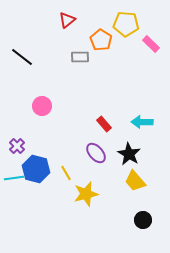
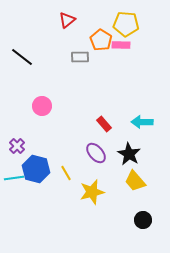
pink rectangle: moved 30 px left, 1 px down; rotated 42 degrees counterclockwise
yellow star: moved 6 px right, 2 px up
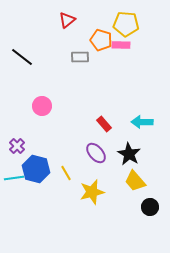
orange pentagon: rotated 15 degrees counterclockwise
black circle: moved 7 px right, 13 px up
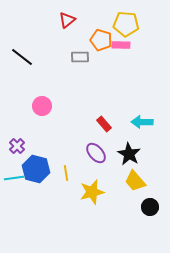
yellow line: rotated 21 degrees clockwise
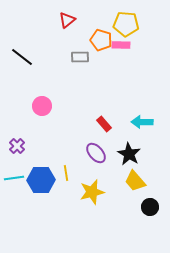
blue hexagon: moved 5 px right, 11 px down; rotated 16 degrees counterclockwise
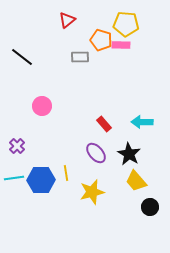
yellow trapezoid: moved 1 px right
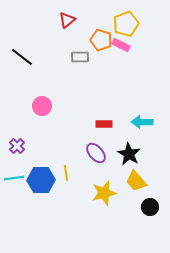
yellow pentagon: rotated 25 degrees counterclockwise
pink rectangle: rotated 24 degrees clockwise
red rectangle: rotated 49 degrees counterclockwise
yellow star: moved 12 px right, 1 px down
